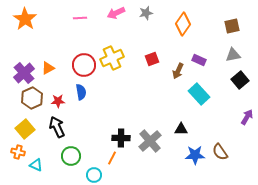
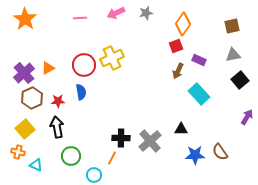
red square: moved 24 px right, 13 px up
black arrow: rotated 15 degrees clockwise
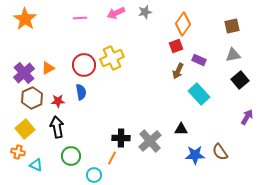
gray star: moved 1 px left, 1 px up
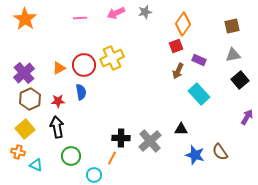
orange triangle: moved 11 px right
brown hexagon: moved 2 px left, 1 px down
blue star: rotated 18 degrees clockwise
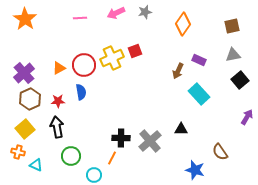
red square: moved 41 px left, 5 px down
blue star: moved 15 px down
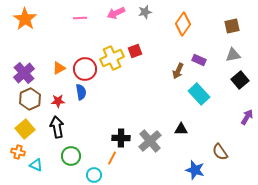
red circle: moved 1 px right, 4 px down
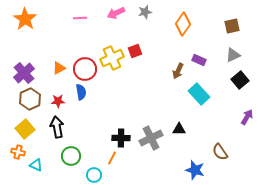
gray triangle: rotated 14 degrees counterclockwise
black triangle: moved 2 px left
gray cross: moved 1 px right, 3 px up; rotated 15 degrees clockwise
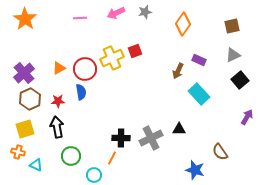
yellow square: rotated 24 degrees clockwise
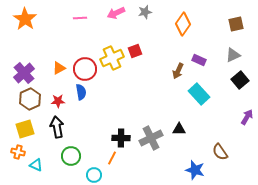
brown square: moved 4 px right, 2 px up
